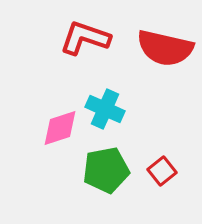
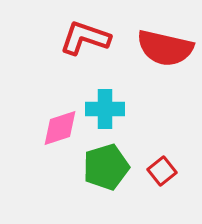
cyan cross: rotated 24 degrees counterclockwise
green pentagon: moved 3 px up; rotated 6 degrees counterclockwise
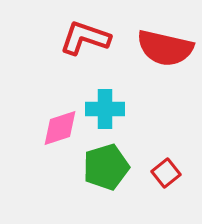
red square: moved 4 px right, 2 px down
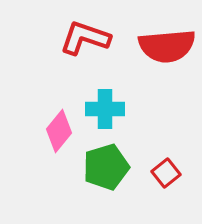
red semicircle: moved 2 px right, 2 px up; rotated 18 degrees counterclockwise
pink diamond: moved 1 px left, 3 px down; rotated 33 degrees counterclockwise
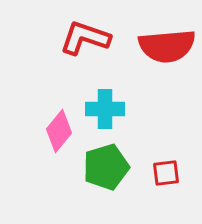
red square: rotated 32 degrees clockwise
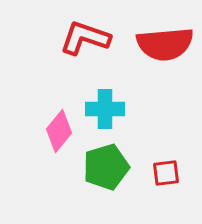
red semicircle: moved 2 px left, 2 px up
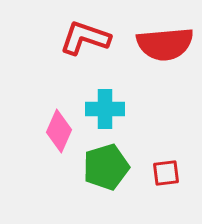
pink diamond: rotated 15 degrees counterclockwise
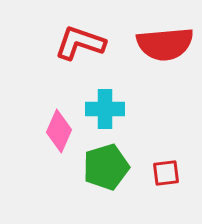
red L-shape: moved 5 px left, 5 px down
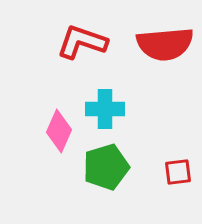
red L-shape: moved 2 px right, 1 px up
red square: moved 12 px right, 1 px up
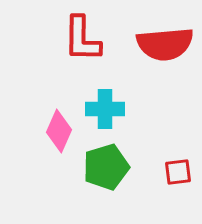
red L-shape: moved 3 px up; rotated 108 degrees counterclockwise
